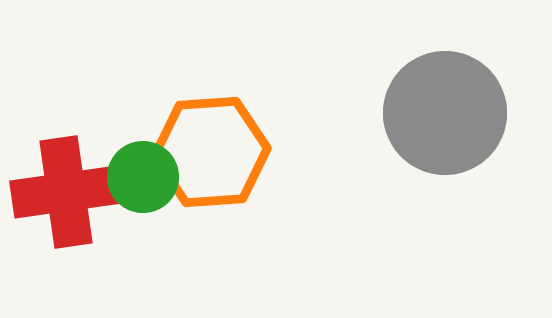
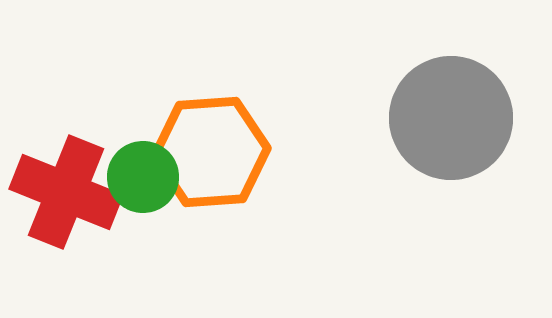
gray circle: moved 6 px right, 5 px down
red cross: rotated 30 degrees clockwise
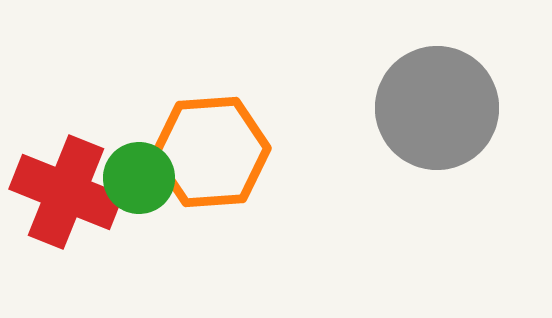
gray circle: moved 14 px left, 10 px up
green circle: moved 4 px left, 1 px down
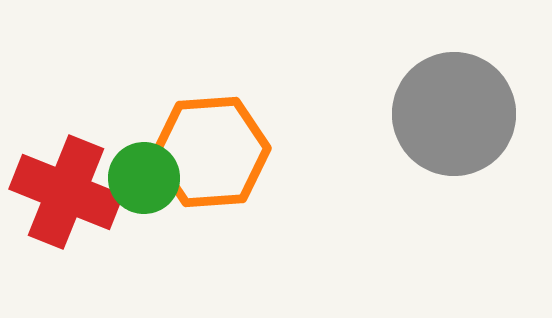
gray circle: moved 17 px right, 6 px down
green circle: moved 5 px right
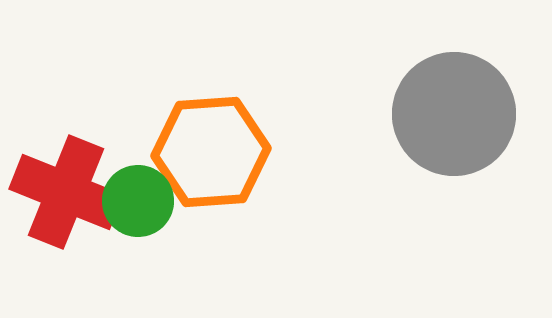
green circle: moved 6 px left, 23 px down
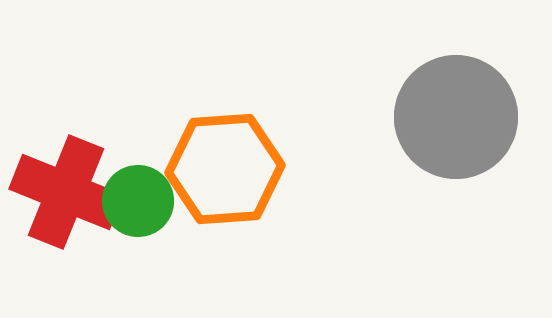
gray circle: moved 2 px right, 3 px down
orange hexagon: moved 14 px right, 17 px down
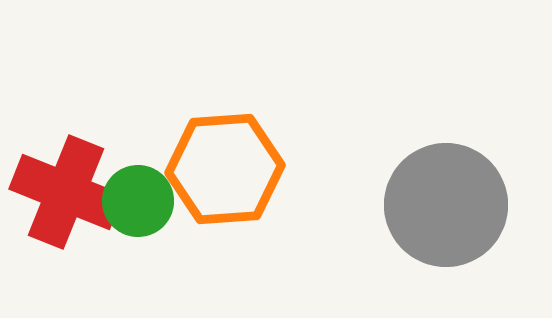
gray circle: moved 10 px left, 88 px down
